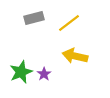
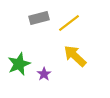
gray rectangle: moved 5 px right
yellow arrow: rotated 30 degrees clockwise
green star: moved 2 px left, 8 px up
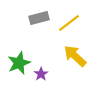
green star: moved 1 px up
purple star: moved 3 px left
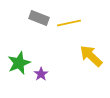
gray rectangle: rotated 36 degrees clockwise
yellow line: rotated 25 degrees clockwise
yellow arrow: moved 16 px right
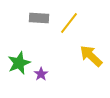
gray rectangle: rotated 18 degrees counterclockwise
yellow line: rotated 40 degrees counterclockwise
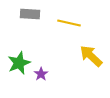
gray rectangle: moved 9 px left, 4 px up
yellow line: rotated 65 degrees clockwise
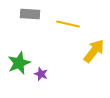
yellow line: moved 1 px left, 1 px down
yellow arrow: moved 3 px right, 5 px up; rotated 85 degrees clockwise
purple star: rotated 16 degrees counterclockwise
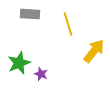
yellow line: rotated 60 degrees clockwise
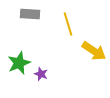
yellow arrow: rotated 85 degrees clockwise
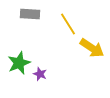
yellow line: rotated 15 degrees counterclockwise
yellow arrow: moved 2 px left, 3 px up
purple star: moved 1 px left
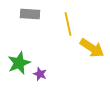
yellow line: rotated 20 degrees clockwise
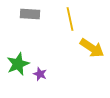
yellow line: moved 2 px right, 5 px up
green star: moved 1 px left, 1 px down
